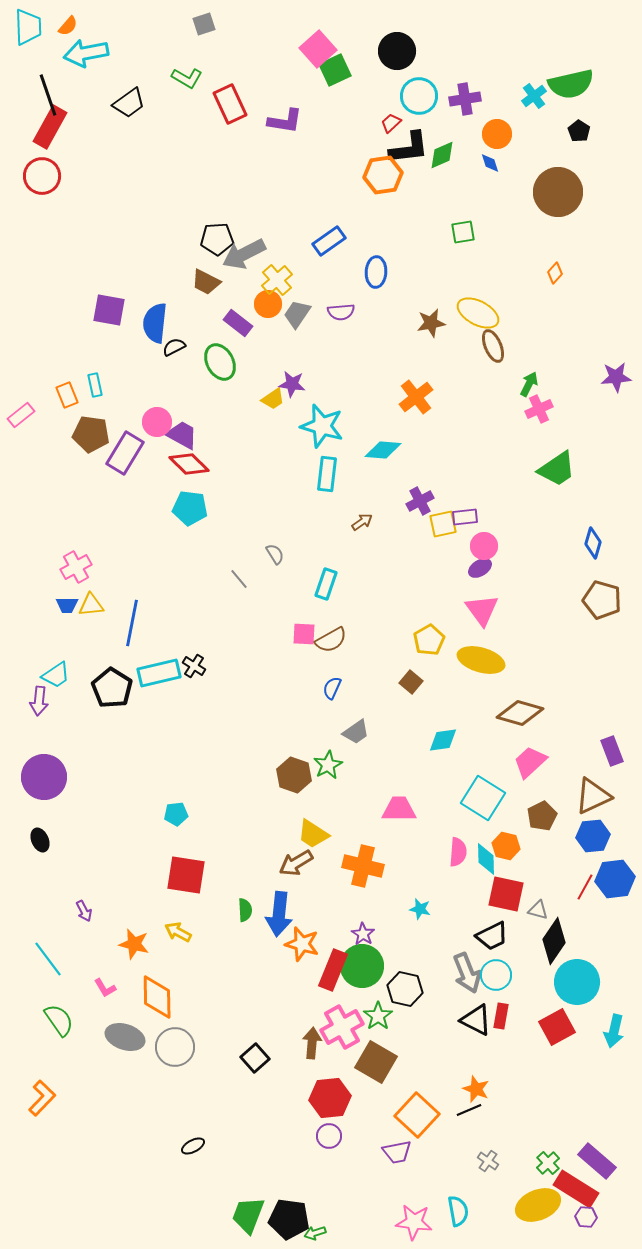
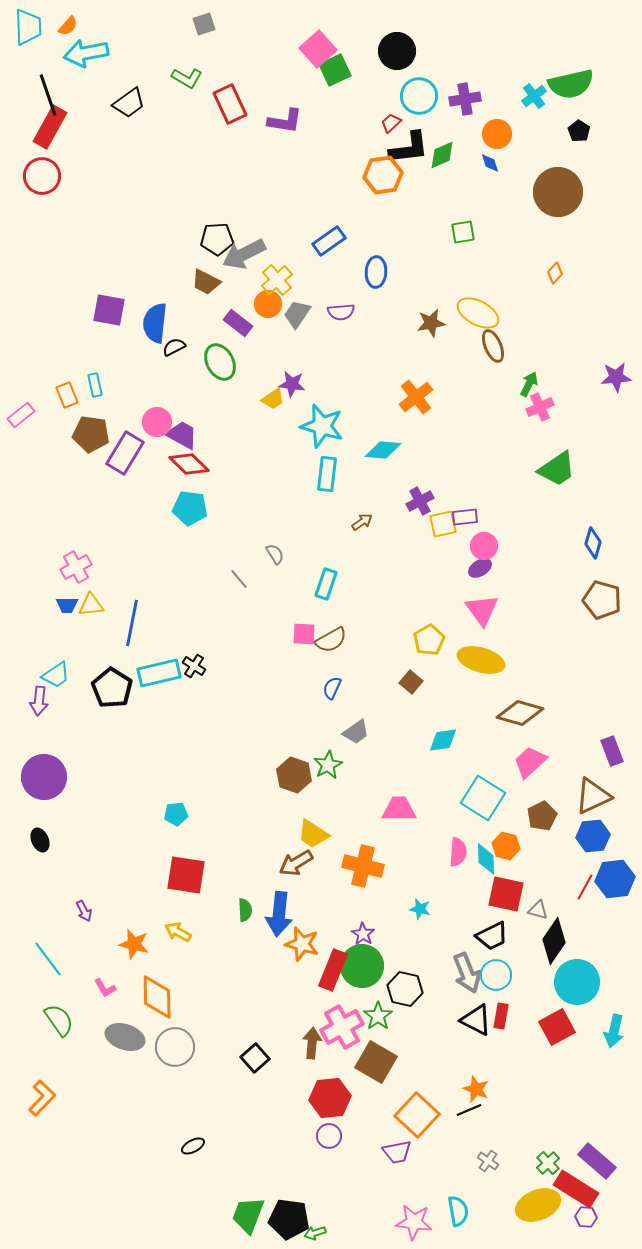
pink cross at (539, 409): moved 1 px right, 2 px up
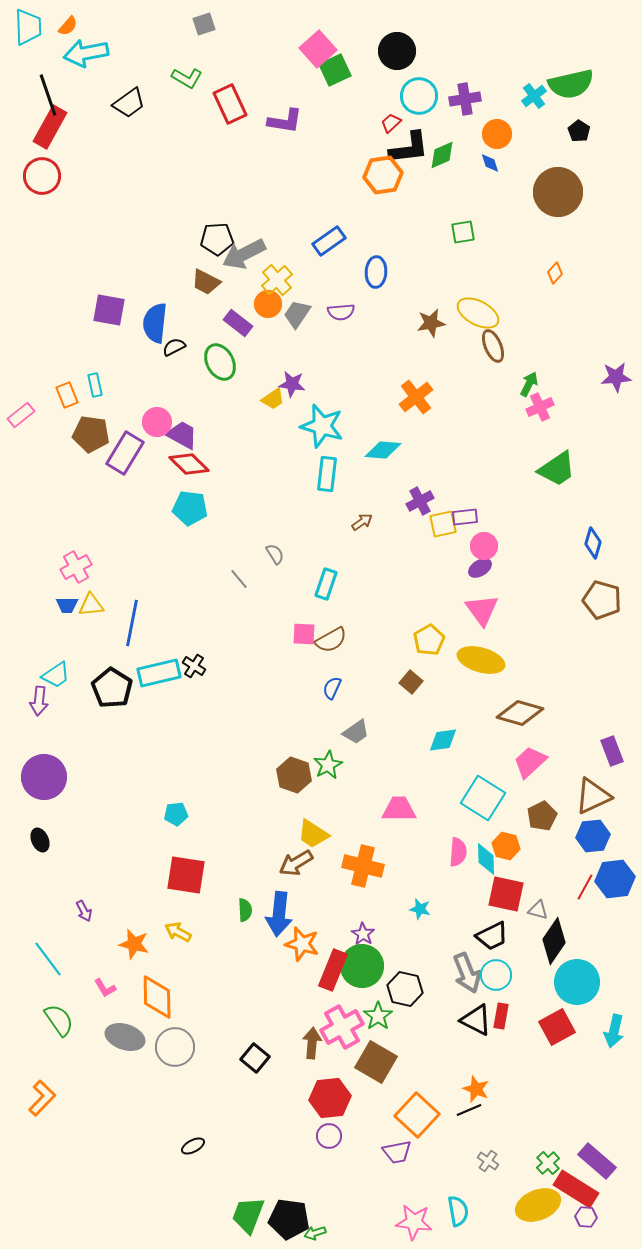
black square at (255, 1058): rotated 8 degrees counterclockwise
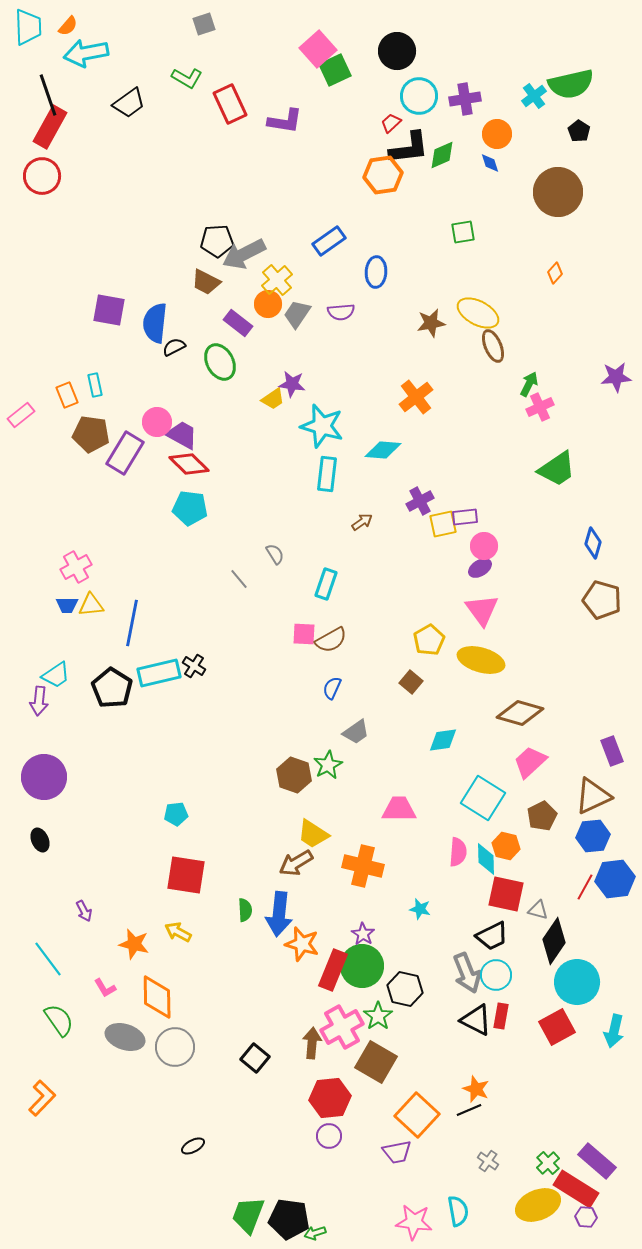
black pentagon at (217, 239): moved 2 px down
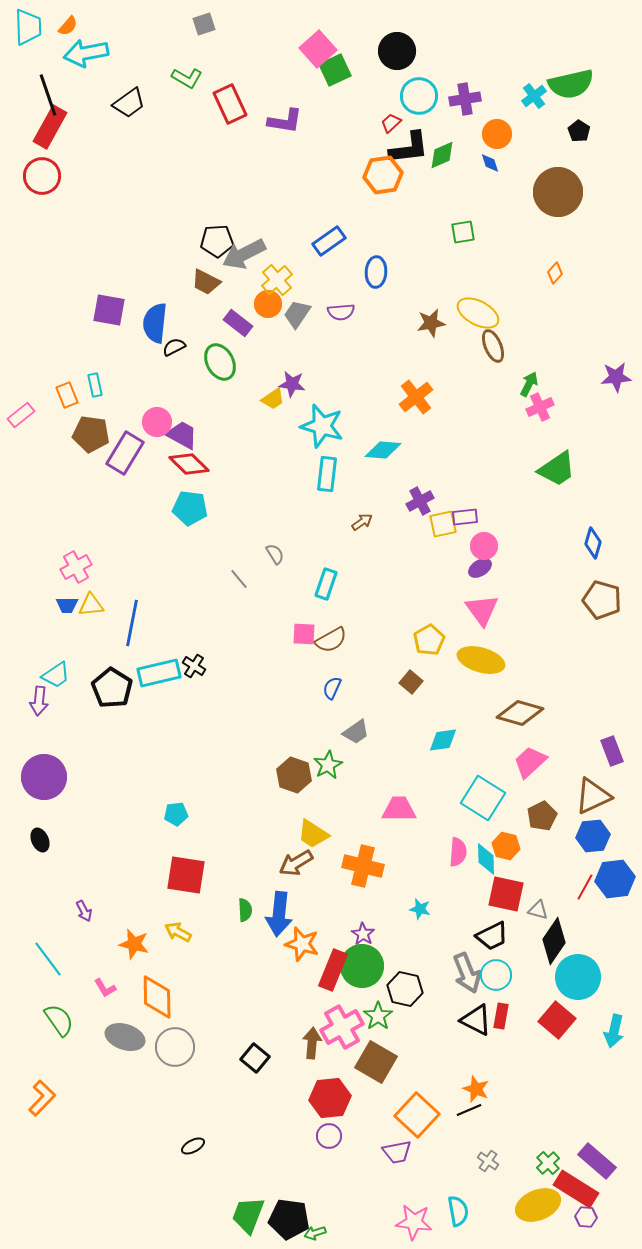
cyan circle at (577, 982): moved 1 px right, 5 px up
red square at (557, 1027): moved 7 px up; rotated 21 degrees counterclockwise
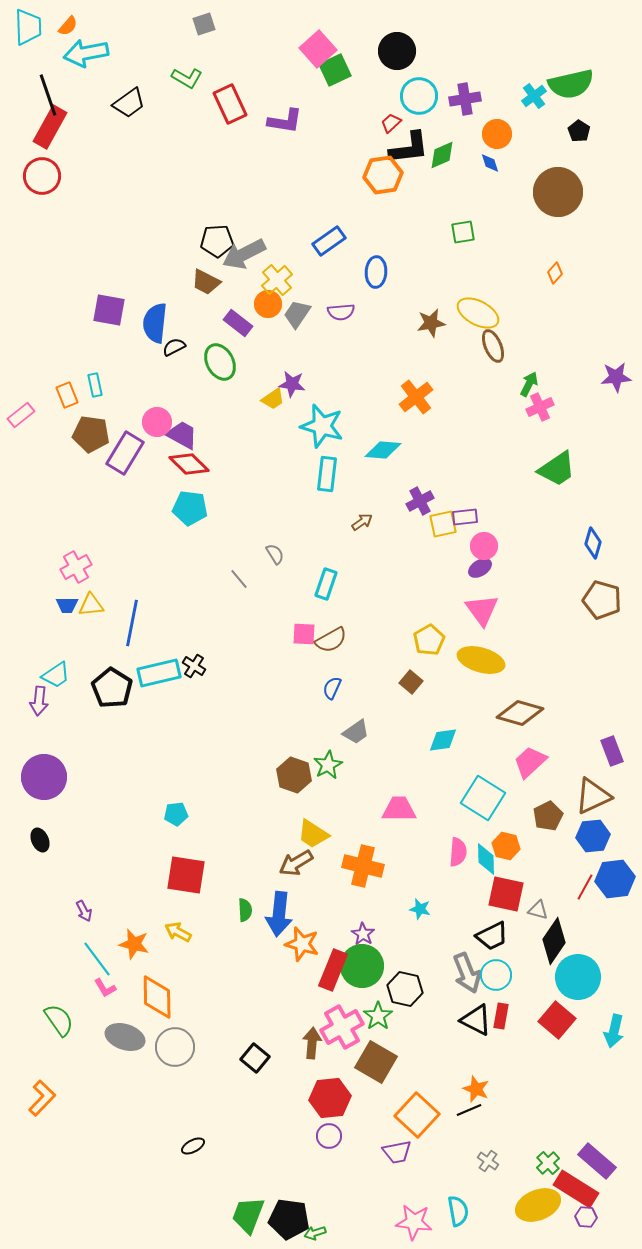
brown pentagon at (542, 816): moved 6 px right
cyan line at (48, 959): moved 49 px right
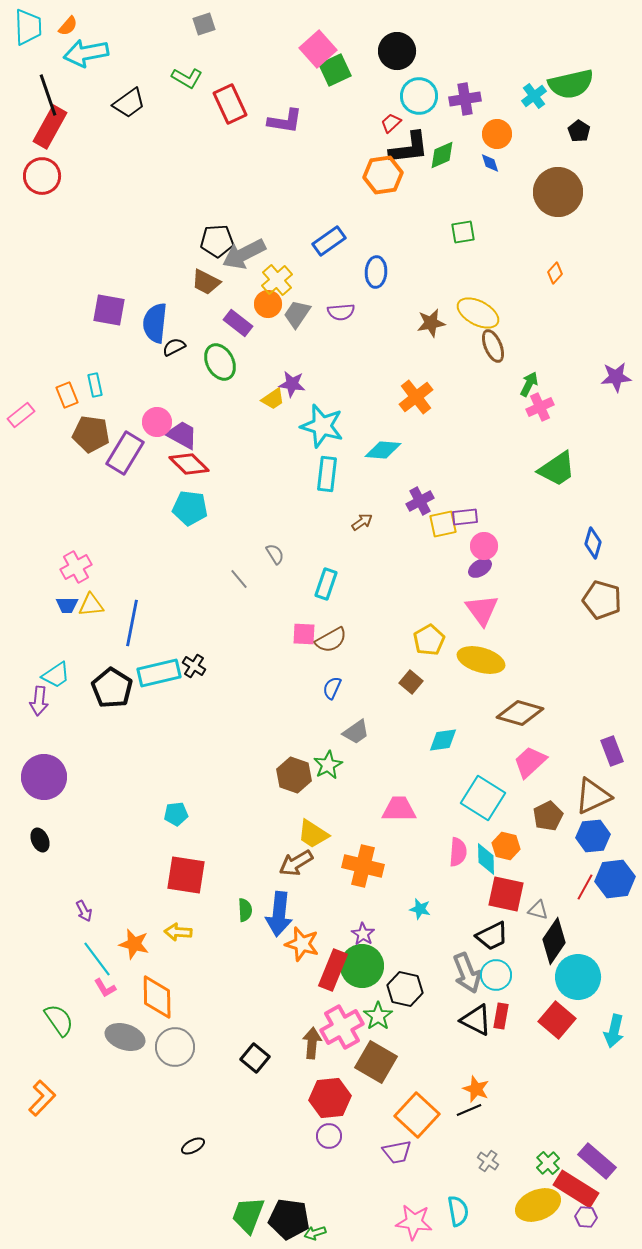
yellow arrow at (178, 932): rotated 24 degrees counterclockwise
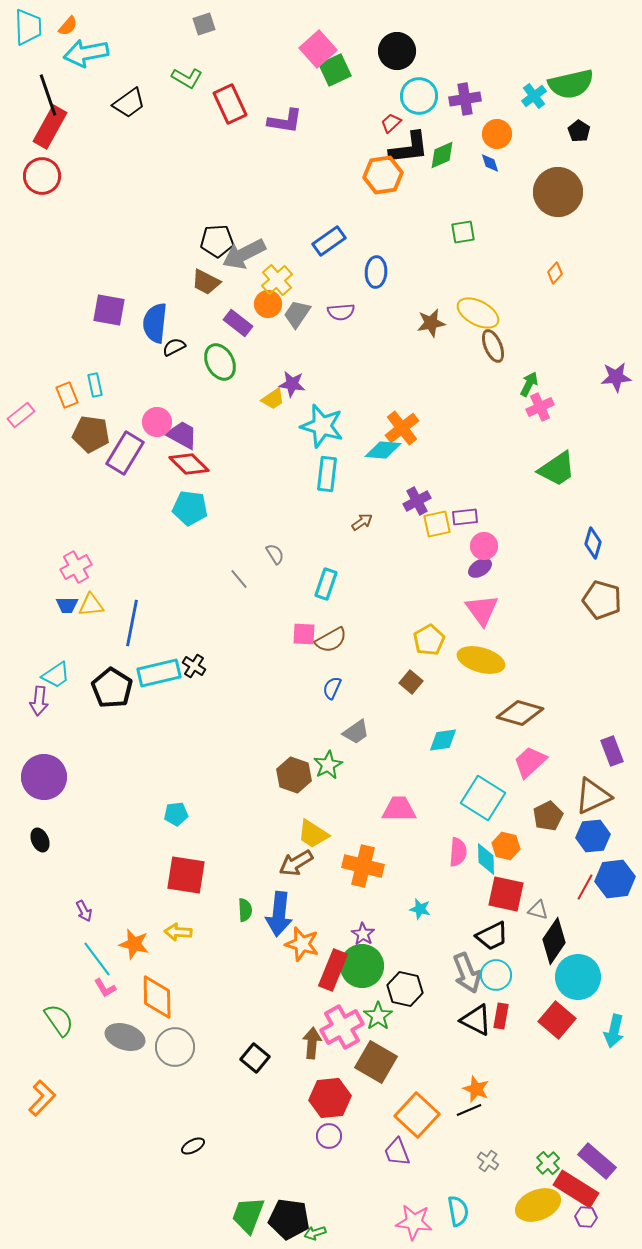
orange cross at (416, 397): moved 14 px left, 31 px down
purple cross at (420, 501): moved 3 px left
yellow square at (443, 524): moved 6 px left
purple trapezoid at (397, 1152): rotated 80 degrees clockwise
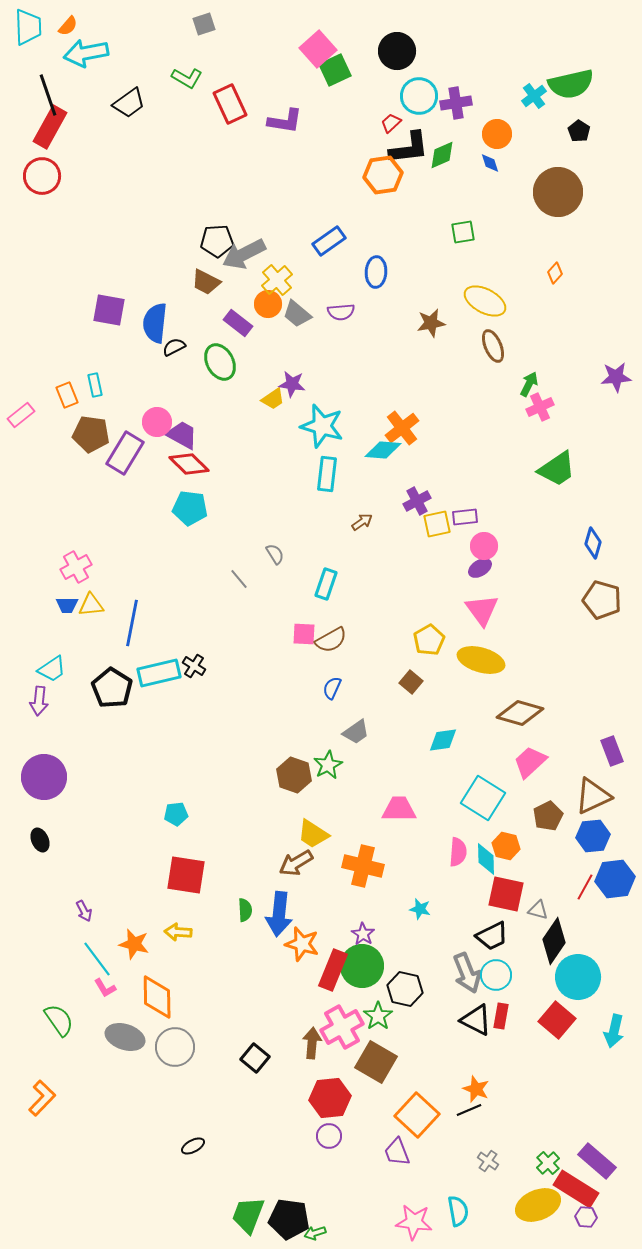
purple cross at (465, 99): moved 9 px left, 4 px down
yellow ellipse at (478, 313): moved 7 px right, 12 px up
gray trapezoid at (297, 314): rotated 84 degrees counterclockwise
cyan trapezoid at (56, 675): moved 4 px left, 6 px up
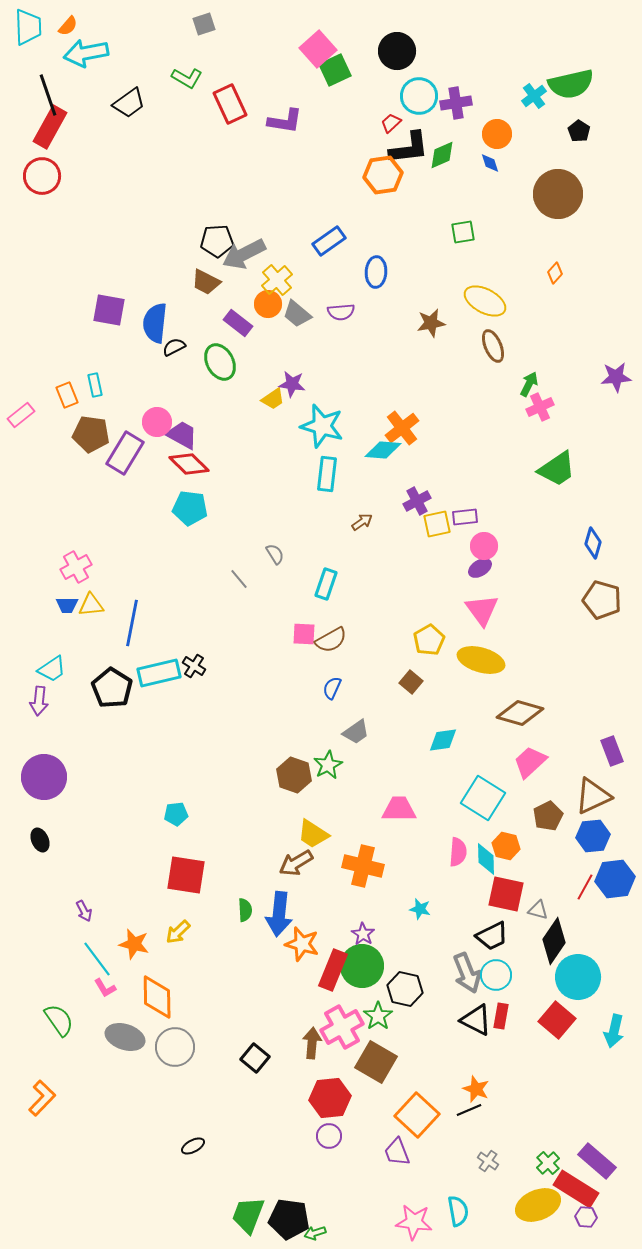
brown circle at (558, 192): moved 2 px down
yellow arrow at (178, 932): rotated 48 degrees counterclockwise
